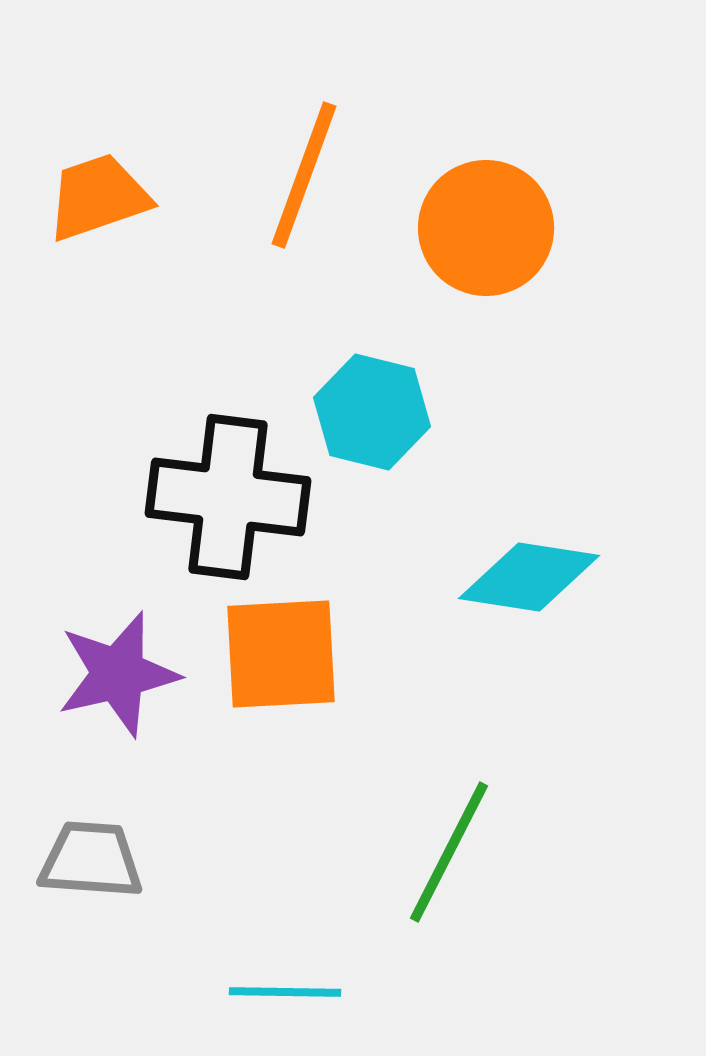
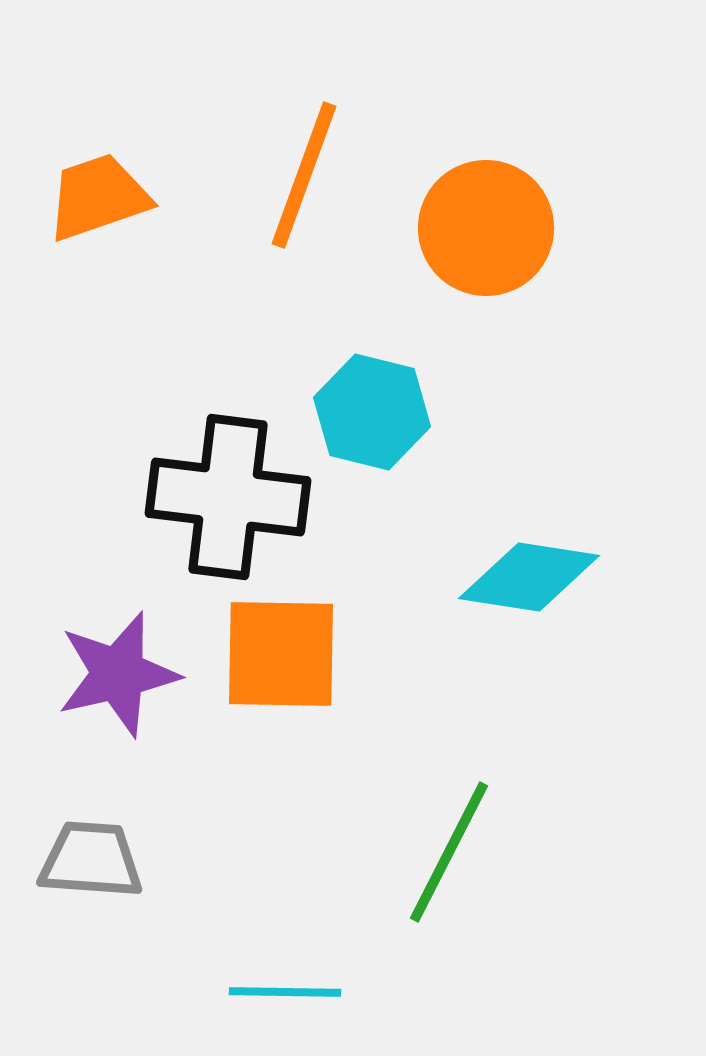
orange square: rotated 4 degrees clockwise
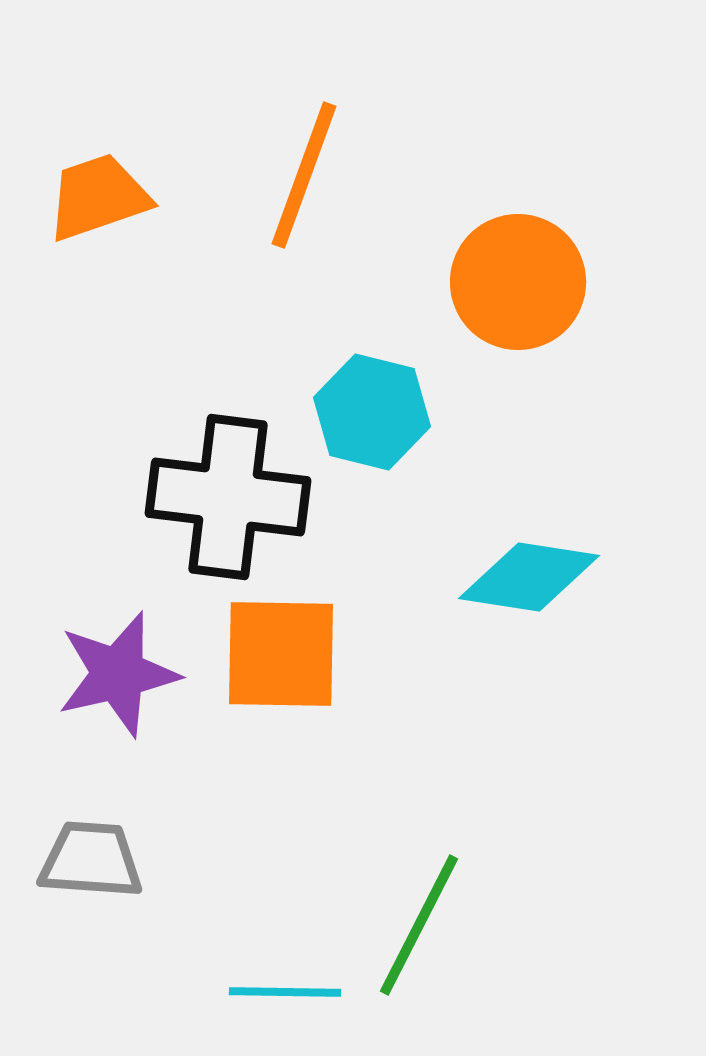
orange circle: moved 32 px right, 54 px down
green line: moved 30 px left, 73 px down
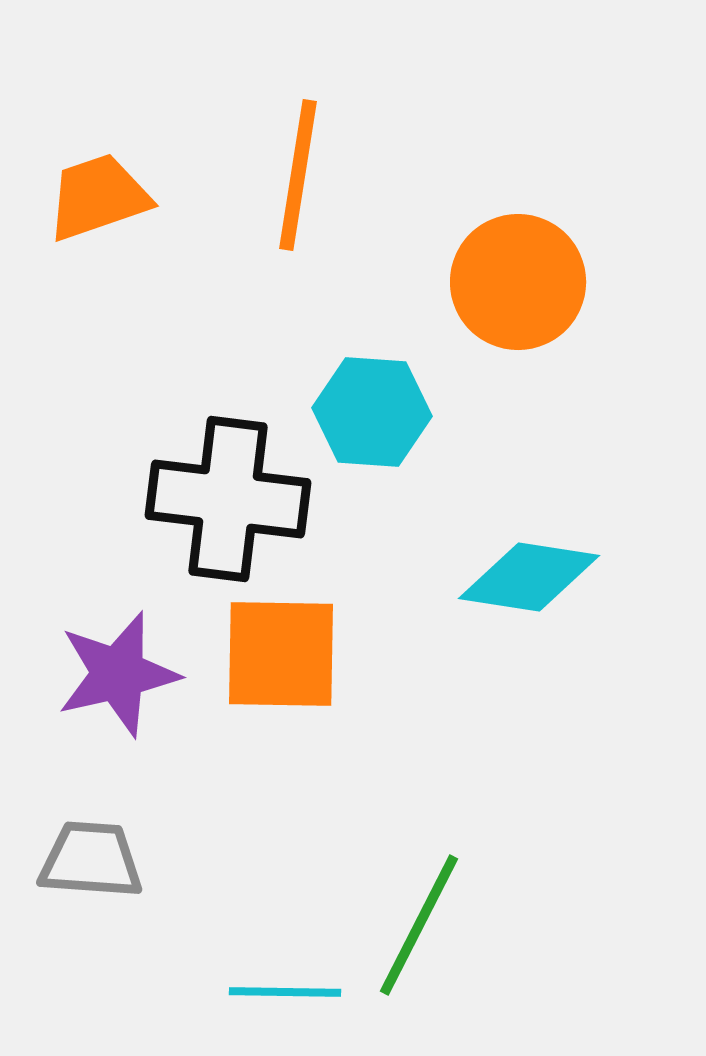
orange line: moved 6 px left; rotated 11 degrees counterclockwise
cyan hexagon: rotated 10 degrees counterclockwise
black cross: moved 2 px down
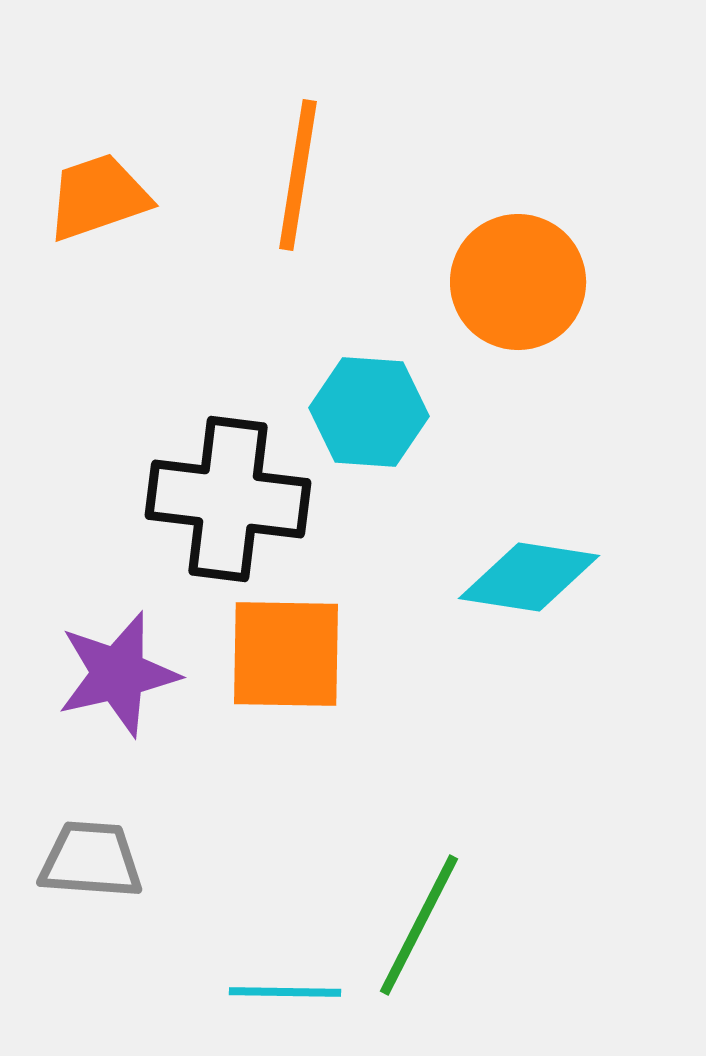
cyan hexagon: moved 3 px left
orange square: moved 5 px right
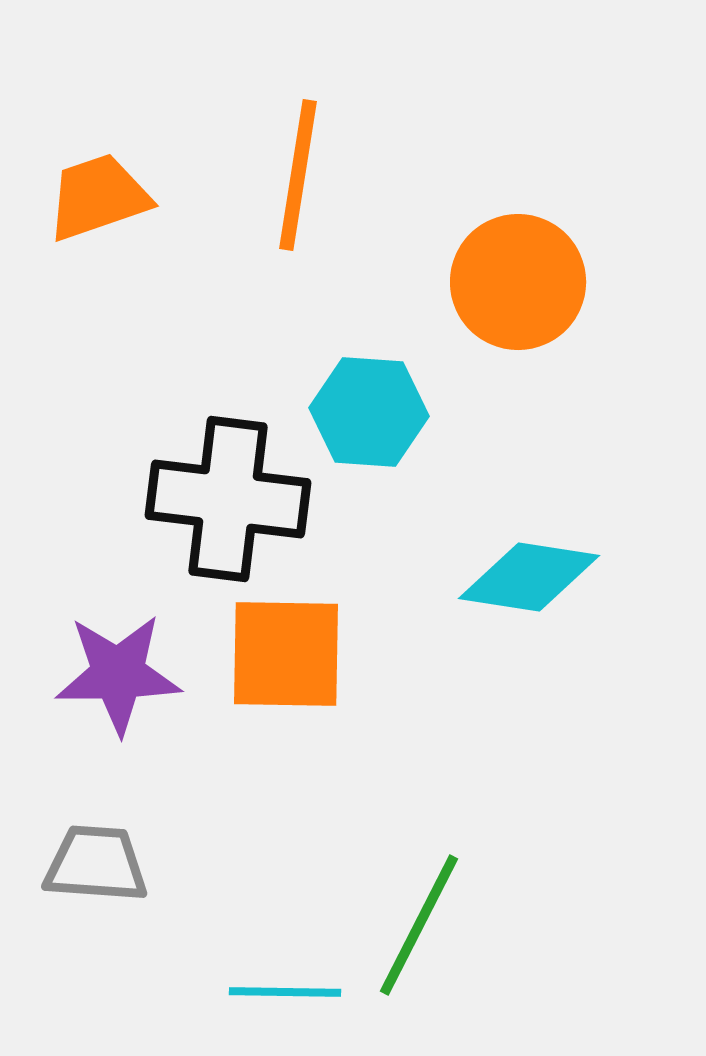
purple star: rotated 12 degrees clockwise
gray trapezoid: moved 5 px right, 4 px down
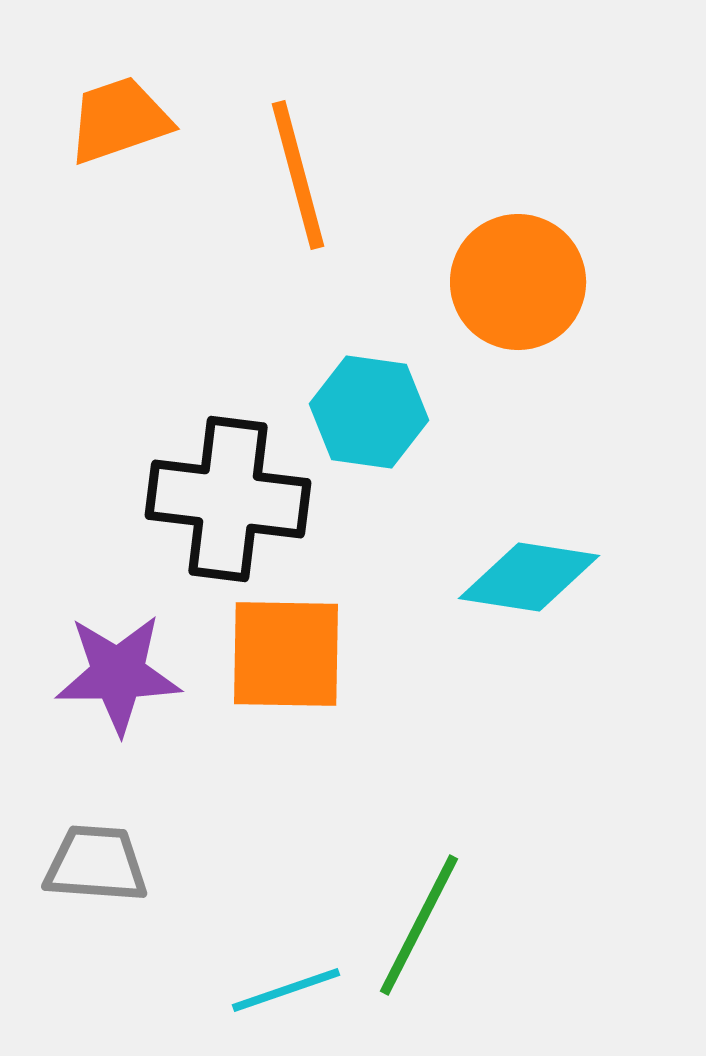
orange line: rotated 24 degrees counterclockwise
orange trapezoid: moved 21 px right, 77 px up
cyan hexagon: rotated 4 degrees clockwise
cyan line: moved 1 px right, 2 px up; rotated 20 degrees counterclockwise
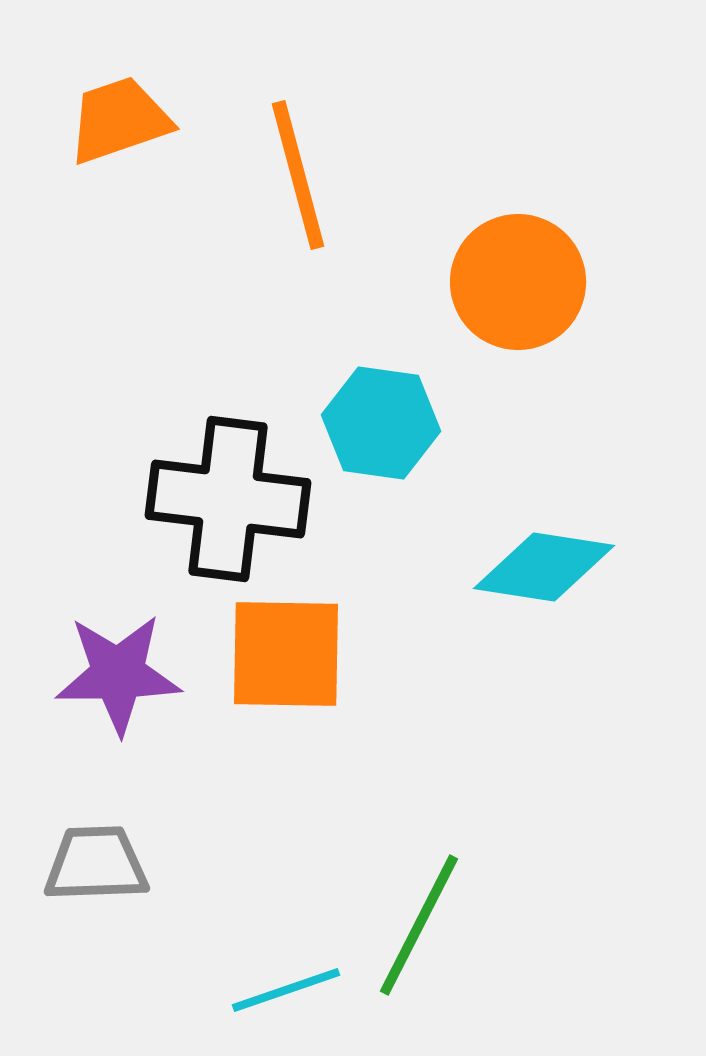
cyan hexagon: moved 12 px right, 11 px down
cyan diamond: moved 15 px right, 10 px up
gray trapezoid: rotated 6 degrees counterclockwise
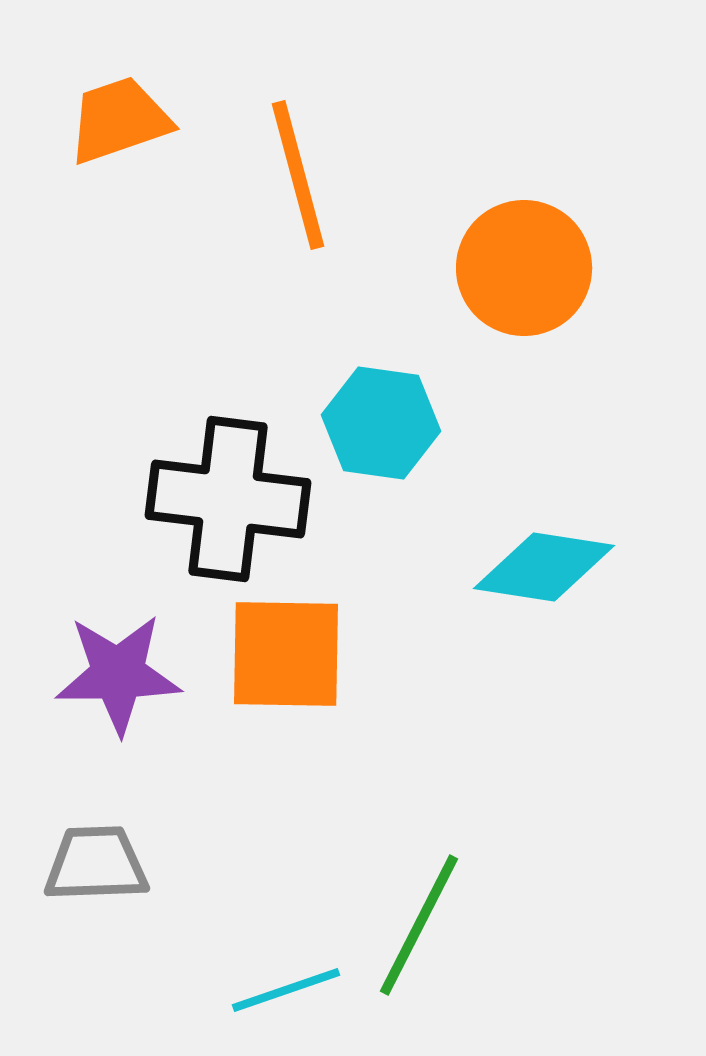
orange circle: moved 6 px right, 14 px up
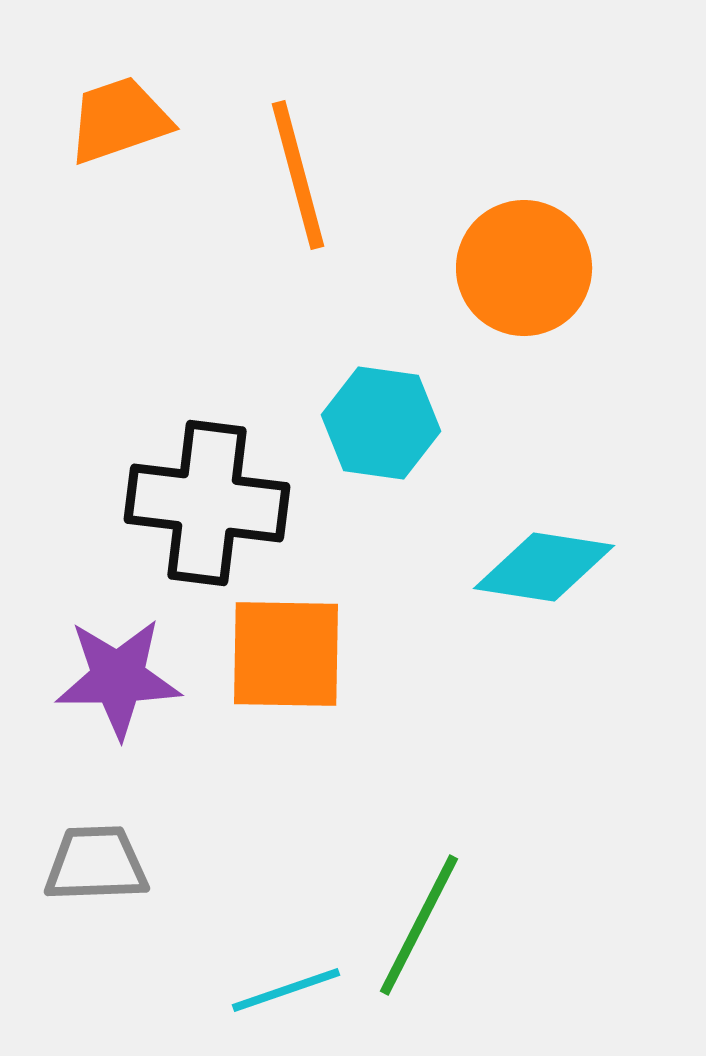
black cross: moved 21 px left, 4 px down
purple star: moved 4 px down
